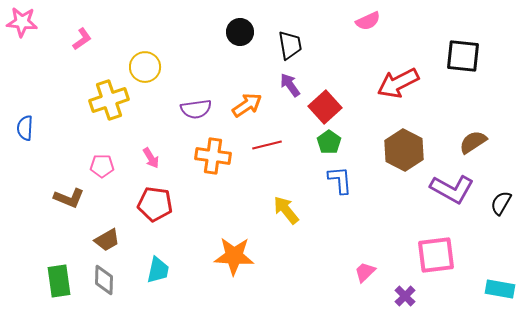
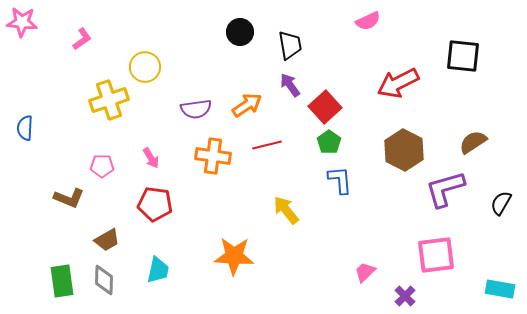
purple L-shape: moved 7 px left; rotated 135 degrees clockwise
green rectangle: moved 3 px right
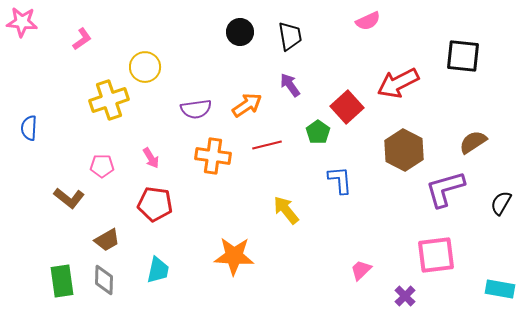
black trapezoid: moved 9 px up
red square: moved 22 px right
blue semicircle: moved 4 px right
green pentagon: moved 11 px left, 10 px up
brown L-shape: rotated 16 degrees clockwise
pink trapezoid: moved 4 px left, 2 px up
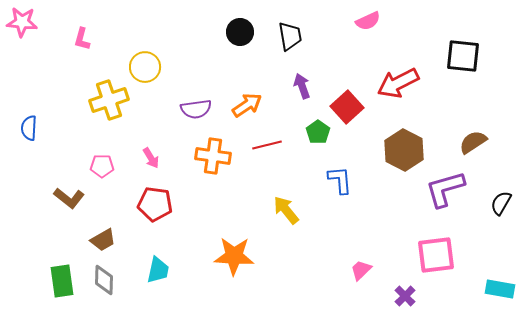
pink L-shape: rotated 140 degrees clockwise
purple arrow: moved 12 px right, 1 px down; rotated 15 degrees clockwise
brown trapezoid: moved 4 px left
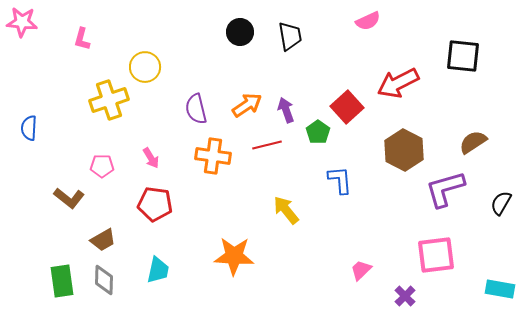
purple arrow: moved 16 px left, 24 px down
purple semicircle: rotated 84 degrees clockwise
